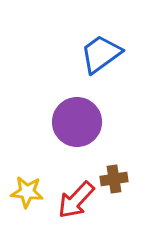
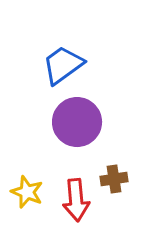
blue trapezoid: moved 38 px left, 11 px down
yellow star: rotated 16 degrees clockwise
red arrow: rotated 48 degrees counterclockwise
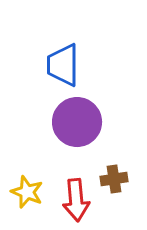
blue trapezoid: rotated 54 degrees counterclockwise
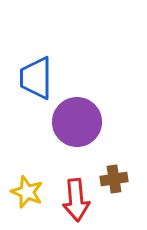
blue trapezoid: moved 27 px left, 13 px down
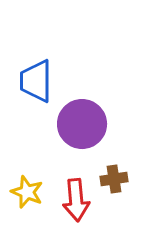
blue trapezoid: moved 3 px down
purple circle: moved 5 px right, 2 px down
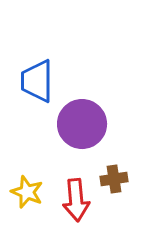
blue trapezoid: moved 1 px right
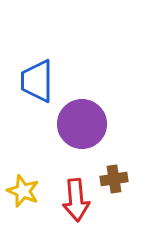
yellow star: moved 4 px left, 1 px up
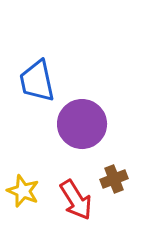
blue trapezoid: rotated 12 degrees counterclockwise
brown cross: rotated 12 degrees counterclockwise
red arrow: rotated 27 degrees counterclockwise
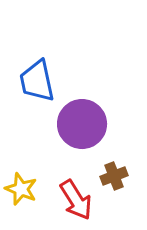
brown cross: moved 3 px up
yellow star: moved 2 px left, 2 px up
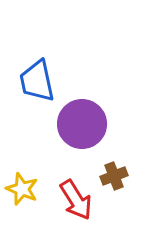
yellow star: moved 1 px right
